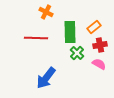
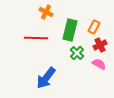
orange rectangle: rotated 24 degrees counterclockwise
green rectangle: moved 2 px up; rotated 15 degrees clockwise
red cross: rotated 16 degrees counterclockwise
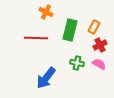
green cross: moved 10 px down; rotated 32 degrees counterclockwise
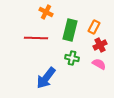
green cross: moved 5 px left, 5 px up
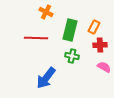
red cross: rotated 24 degrees clockwise
green cross: moved 2 px up
pink semicircle: moved 5 px right, 3 px down
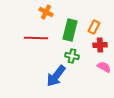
blue arrow: moved 10 px right, 2 px up
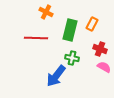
orange rectangle: moved 2 px left, 3 px up
red cross: moved 4 px down; rotated 24 degrees clockwise
green cross: moved 2 px down
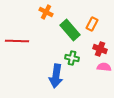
green rectangle: rotated 55 degrees counterclockwise
red line: moved 19 px left, 3 px down
pink semicircle: rotated 24 degrees counterclockwise
blue arrow: rotated 30 degrees counterclockwise
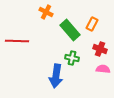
pink semicircle: moved 1 px left, 2 px down
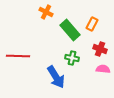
red line: moved 1 px right, 15 px down
blue arrow: moved 1 px down; rotated 40 degrees counterclockwise
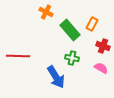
red cross: moved 3 px right, 3 px up
pink semicircle: moved 2 px left, 1 px up; rotated 24 degrees clockwise
